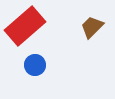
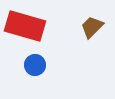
red rectangle: rotated 57 degrees clockwise
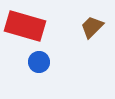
blue circle: moved 4 px right, 3 px up
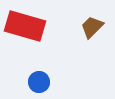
blue circle: moved 20 px down
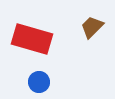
red rectangle: moved 7 px right, 13 px down
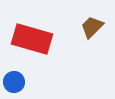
blue circle: moved 25 px left
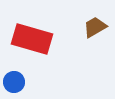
brown trapezoid: moved 3 px right; rotated 15 degrees clockwise
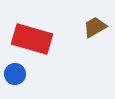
blue circle: moved 1 px right, 8 px up
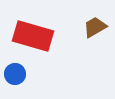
red rectangle: moved 1 px right, 3 px up
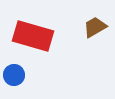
blue circle: moved 1 px left, 1 px down
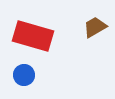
blue circle: moved 10 px right
